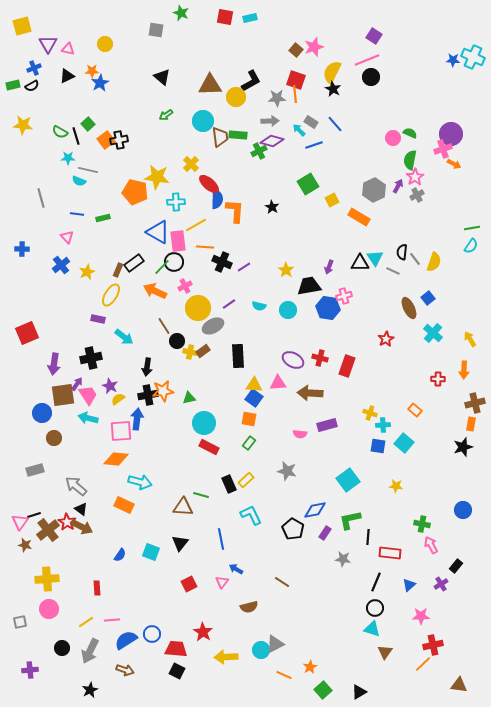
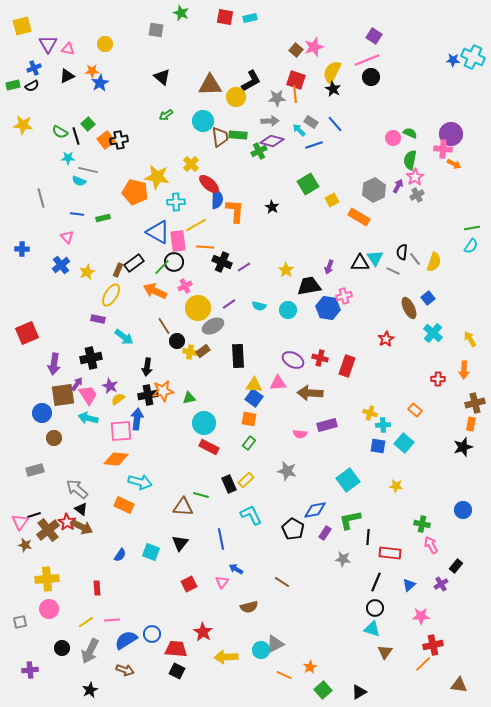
pink cross at (443, 149): rotated 24 degrees clockwise
gray arrow at (76, 486): moved 1 px right, 3 px down
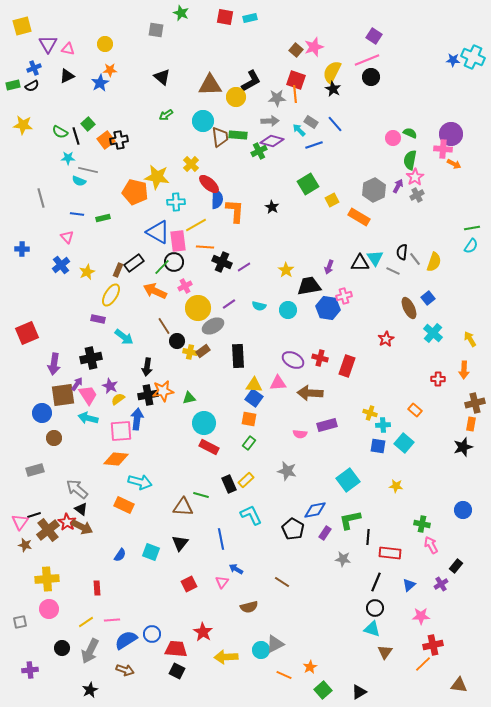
orange star at (92, 71): moved 18 px right, 1 px up
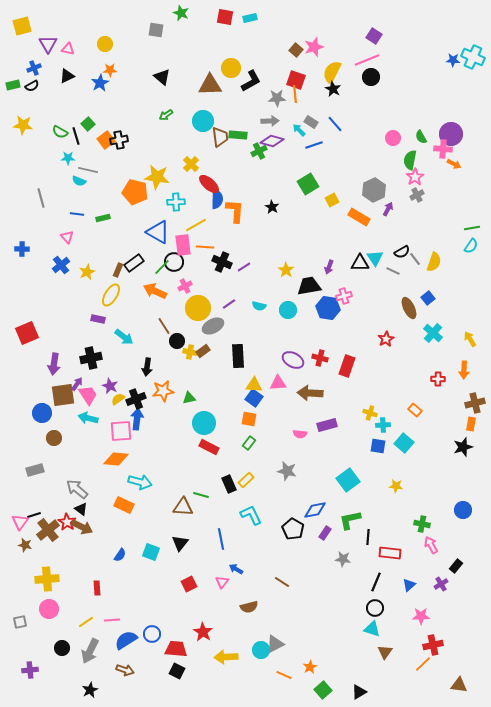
yellow circle at (236, 97): moved 5 px left, 29 px up
green semicircle at (410, 133): moved 11 px right, 4 px down; rotated 144 degrees counterclockwise
purple arrow at (398, 186): moved 10 px left, 23 px down
pink rectangle at (178, 241): moved 5 px right, 4 px down
black semicircle at (402, 252): rotated 126 degrees counterclockwise
black cross at (148, 395): moved 12 px left, 4 px down; rotated 12 degrees counterclockwise
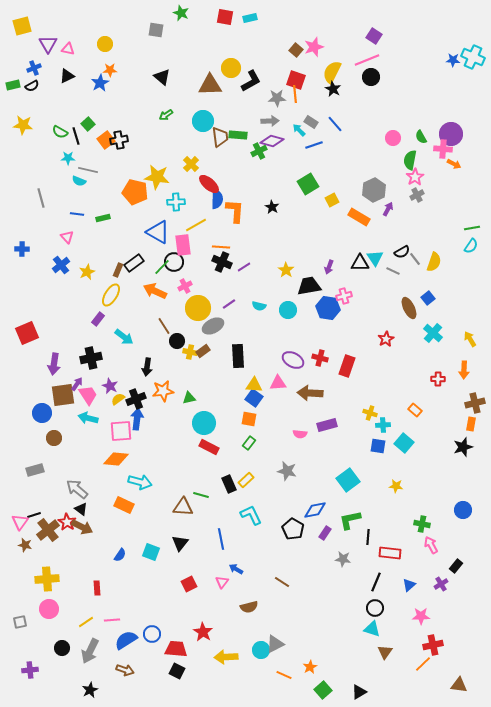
orange line at (205, 247): moved 16 px right
purple rectangle at (98, 319): rotated 64 degrees counterclockwise
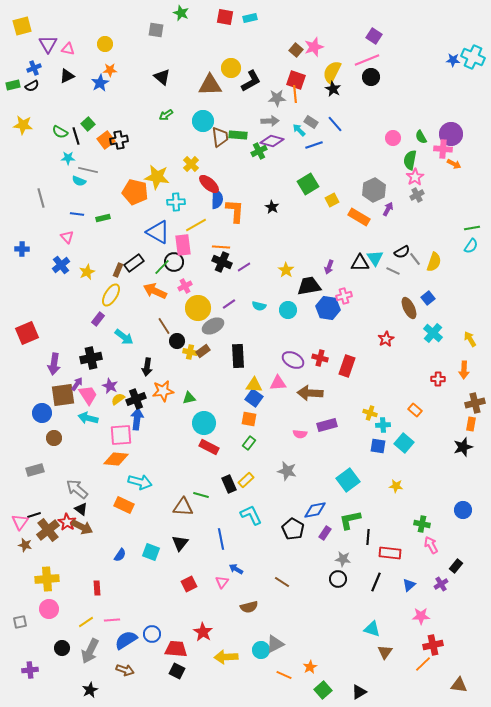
pink square at (121, 431): moved 4 px down
black circle at (375, 608): moved 37 px left, 29 px up
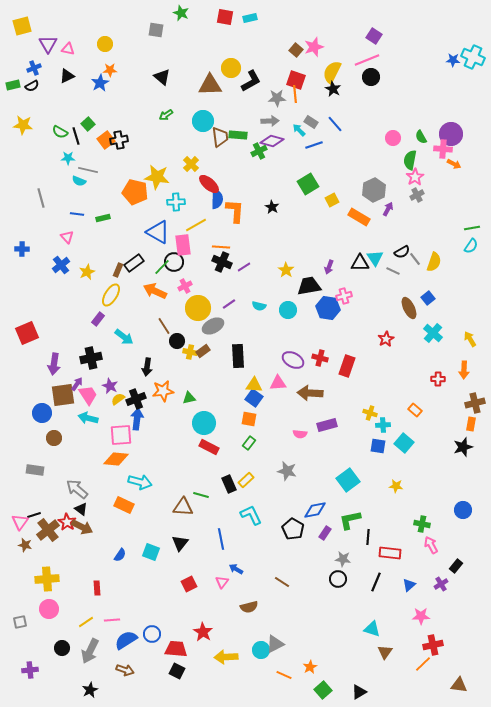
gray rectangle at (35, 470): rotated 24 degrees clockwise
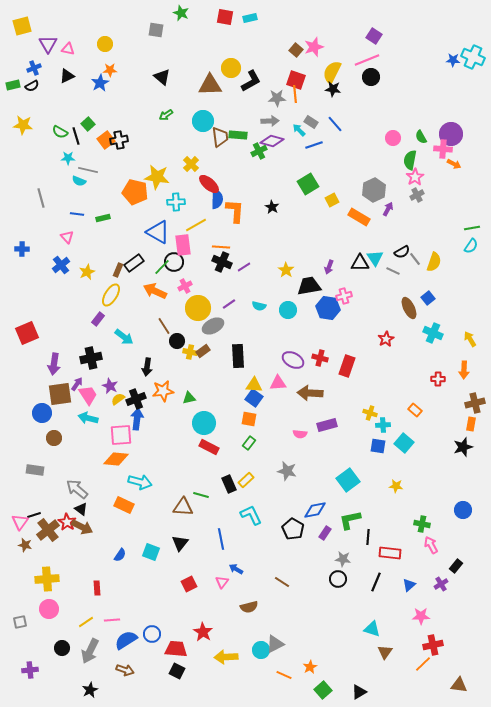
black star at (333, 89): rotated 21 degrees counterclockwise
cyan cross at (433, 333): rotated 18 degrees counterclockwise
brown square at (63, 395): moved 3 px left, 1 px up
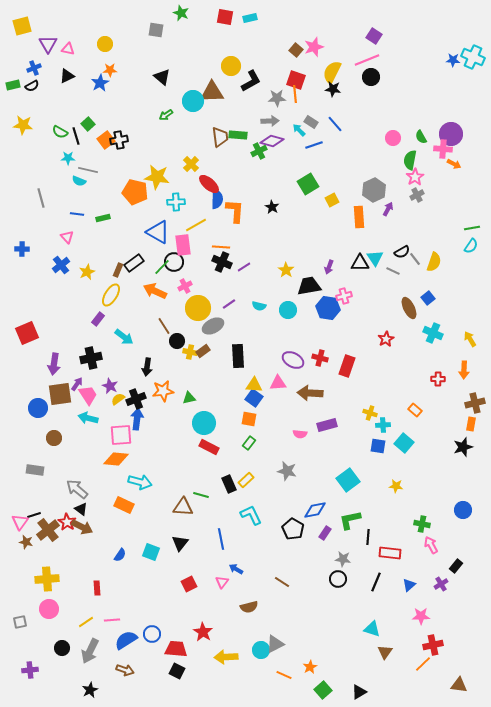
yellow circle at (231, 68): moved 2 px up
brown triangle at (210, 85): moved 2 px right, 7 px down
cyan circle at (203, 121): moved 10 px left, 20 px up
orange rectangle at (359, 217): rotated 55 degrees clockwise
blue circle at (42, 413): moved 4 px left, 5 px up
brown star at (25, 545): moved 1 px right, 3 px up
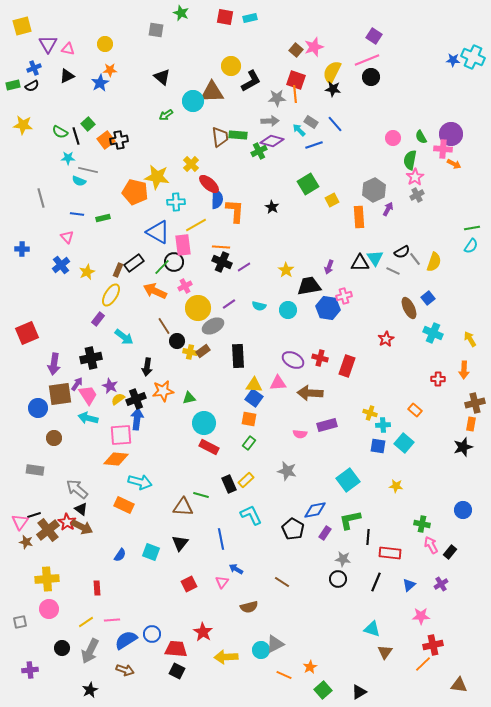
black rectangle at (456, 566): moved 6 px left, 14 px up
